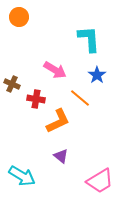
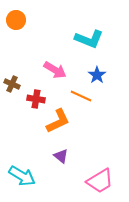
orange circle: moved 3 px left, 3 px down
cyan L-shape: rotated 116 degrees clockwise
orange line: moved 1 px right, 2 px up; rotated 15 degrees counterclockwise
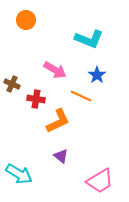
orange circle: moved 10 px right
cyan arrow: moved 3 px left, 2 px up
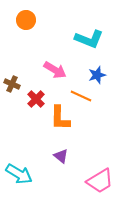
blue star: rotated 18 degrees clockwise
red cross: rotated 36 degrees clockwise
orange L-shape: moved 2 px right, 3 px up; rotated 116 degrees clockwise
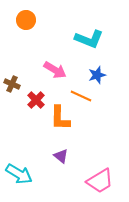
red cross: moved 1 px down
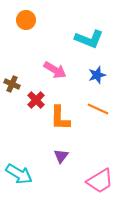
orange line: moved 17 px right, 13 px down
purple triangle: rotated 28 degrees clockwise
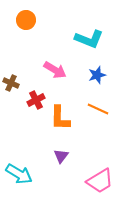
brown cross: moved 1 px left, 1 px up
red cross: rotated 18 degrees clockwise
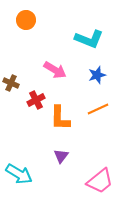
orange line: rotated 50 degrees counterclockwise
pink trapezoid: rotated 8 degrees counterclockwise
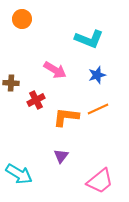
orange circle: moved 4 px left, 1 px up
brown cross: rotated 21 degrees counterclockwise
orange L-shape: moved 6 px right, 1 px up; rotated 96 degrees clockwise
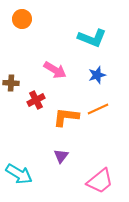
cyan L-shape: moved 3 px right, 1 px up
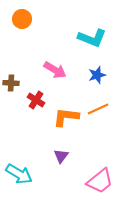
red cross: rotated 30 degrees counterclockwise
